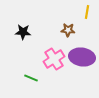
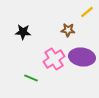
yellow line: rotated 40 degrees clockwise
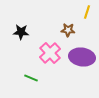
yellow line: rotated 32 degrees counterclockwise
black star: moved 2 px left
pink cross: moved 4 px left, 6 px up; rotated 10 degrees counterclockwise
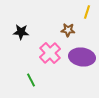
green line: moved 2 px down; rotated 40 degrees clockwise
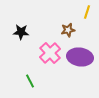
brown star: rotated 16 degrees counterclockwise
purple ellipse: moved 2 px left
green line: moved 1 px left, 1 px down
